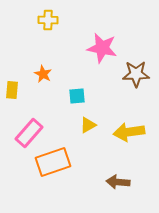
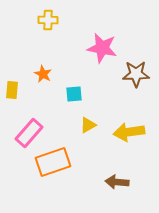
cyan square: moved 3 px left, 2 px up
brown arrow: moved 1 px left
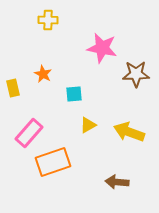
yellow rectangle: moved 1 px right, 2 px up; rotated 18 degrees counterclockwise
yellow arrow: rotated 28 degrees clockwise
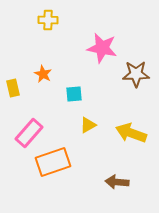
yellow arrow: moved 2 px right, 1 px down
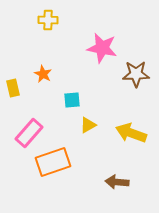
cyan square: moved 2 px left, 6 px down
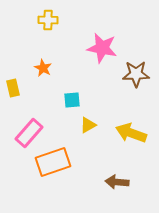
orange star: moved 6 px up
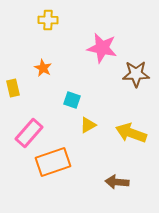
cyan square: rotated 24 degrees clockwise
